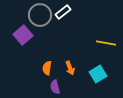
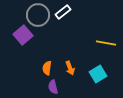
gray circle: moved 2 px left
purple semicircle: moved 2 px left
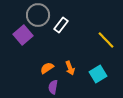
white rectangle: moved 2 px left, 13 px down; rotated 14 degrees counterclockwise
yellow line: moved 3 px up; rotated 36 degrees clockwise
orange semicircle: rotated 48 degrees clockwise
purple semicircle: rotated 24 degrees clockwise
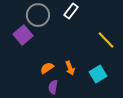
white rectangle: moved 10 px right, 14 px up
